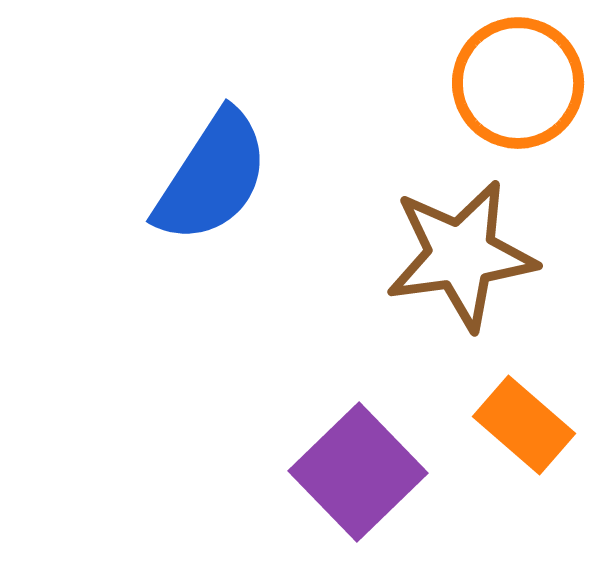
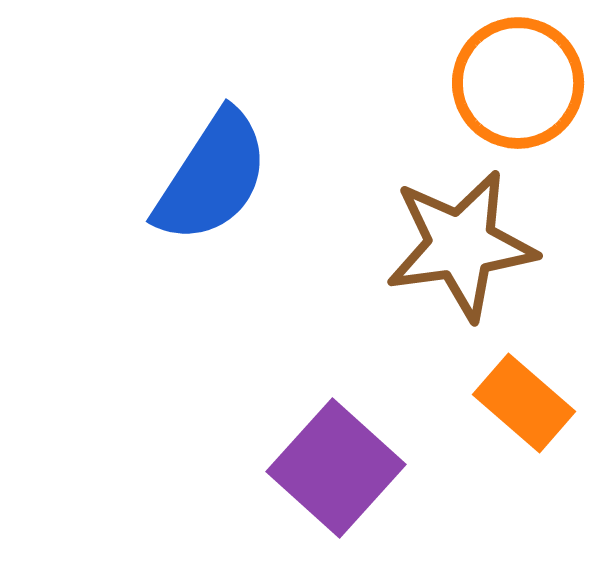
brown star: moved 10 px up
orange rectangle: moved 22 px up
purple square: moved 22 px left, 4 px up; rotated 4 degrees counterclockwise
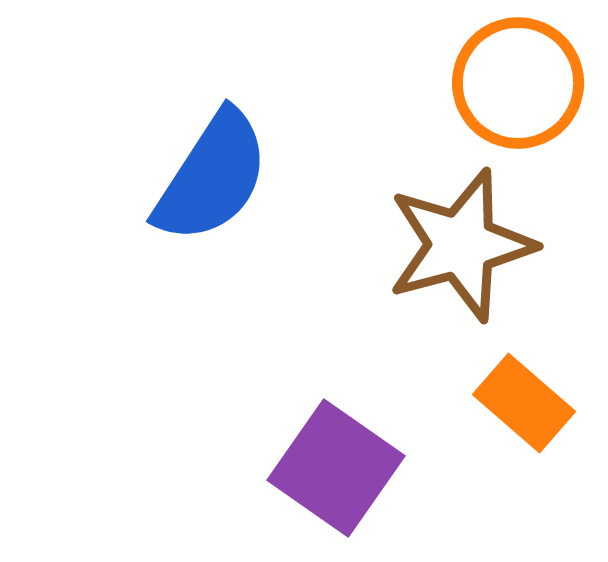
brown star: rotated 7 degrees counterclockwise
purple square: rotated 7 degrees counterclockwise
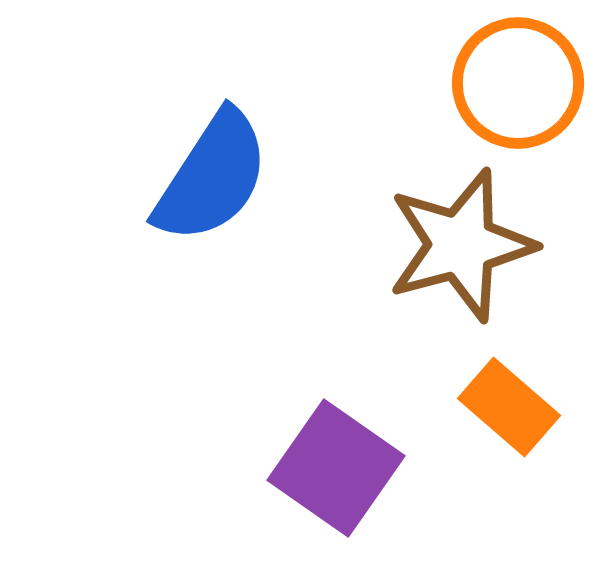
orange rectangle: moved 15 px left, 4 px down
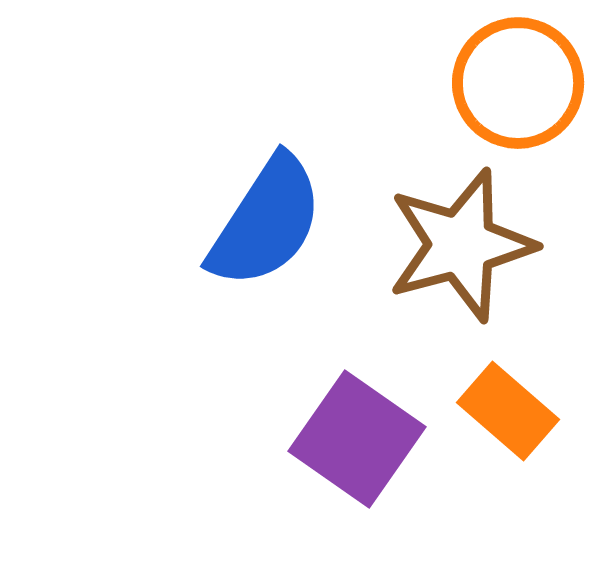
blue semicircle: moved 54 px right, 45 px down
orange rectangle: moved 1 px left, 4 px down
purple square: moved 21 px right, 29 px up
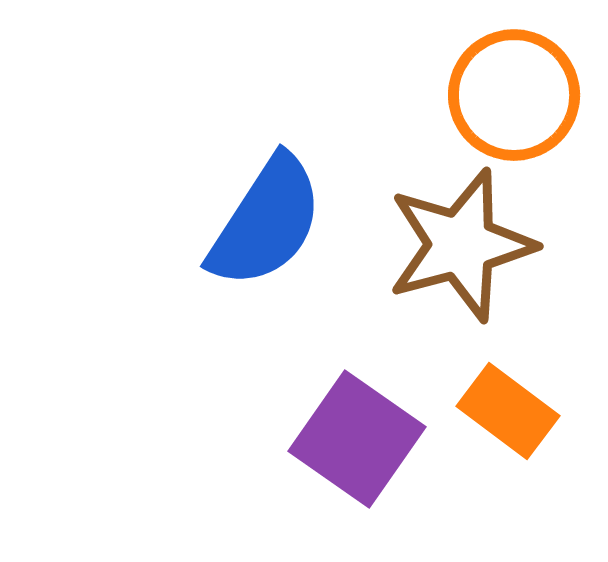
orange circle: moved 4 px left, 12 px down
orange rectangle: rotated 4 degrees counterclockwise
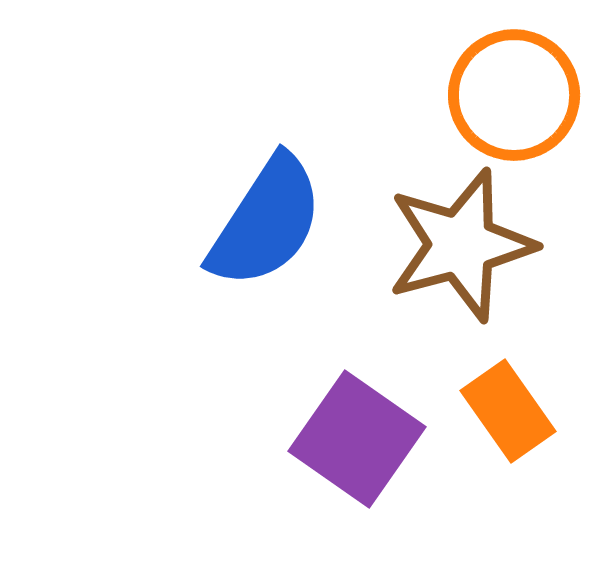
orange rectangle: rotated 18 degrees clockwise
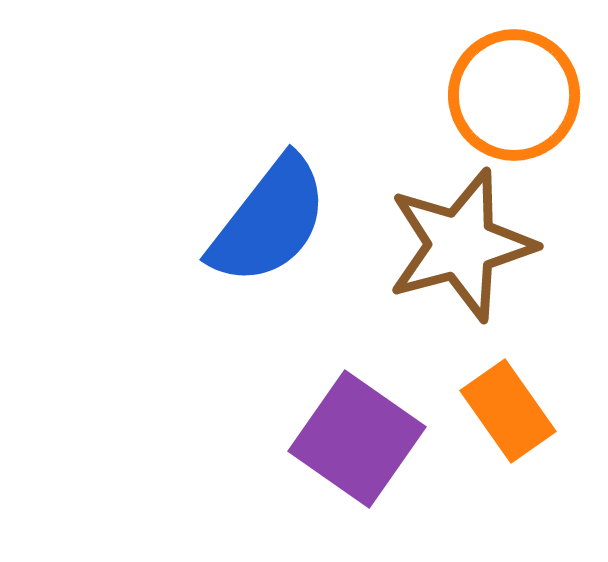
blue semicircle: moved 3 px right, 1 px up; rotated 5 degrees clockwise
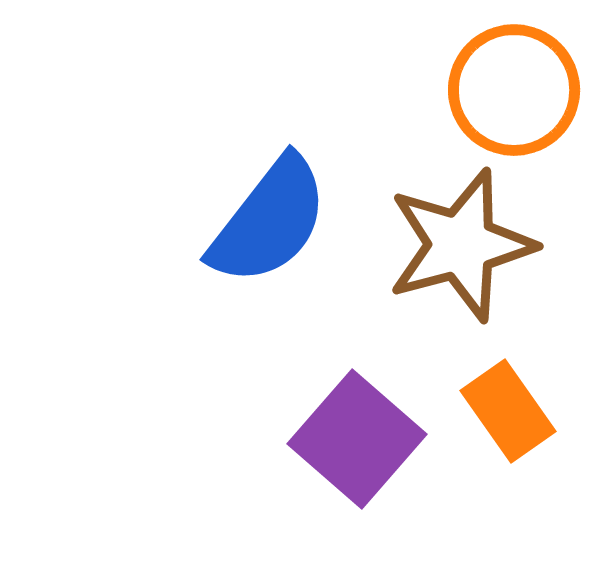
orange circle: moved 5 px up
purple square: rotated 6 degrees clockwise
